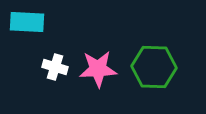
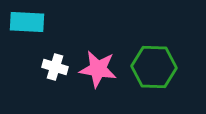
pink star: rotated 12 degrees clockwise
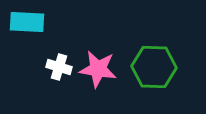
white cross: moved 4 px right
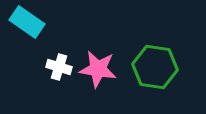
cyan rectangle: rotated 32 degrees clockwise
green hexagon: moved 1 px right; rotated 6 degrees clockwise
